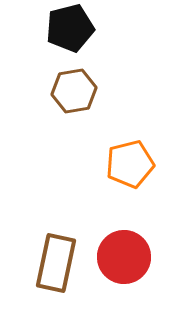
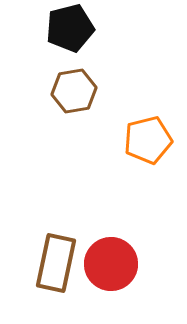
orange pentagon: moved 18 px right, 24 px up
red circle: moved 13 px left, 7 px down
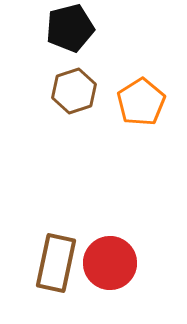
brown hexagon: rotated 9 degrees counterclockwise
orange pentagon: moved 7 px left, 38 px up; rotated 18 degrees counterclockwise
red circle: moved 1 px left, 1 px up
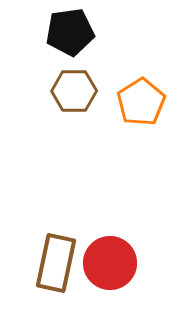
black pentagon: moved 4 px down; rotated 6 degrees clockwise
brown hexagon: rotated 18 degrees clockwise
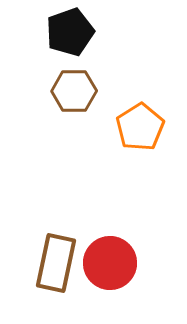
black pentagon: rotated 12 degrees counterclockwise
orange pentagon: moved 1 px left, 25 px down
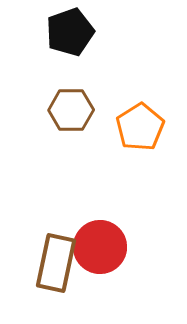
brown hexagon: moved 3 px left, 19 px down
red circle: moved 10 px left, 16 px up
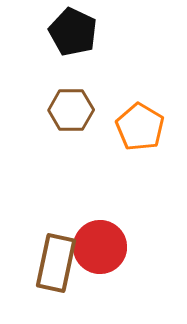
black pentagon: moved 3 px right; rotated 27 degrees counterclockwise
orange pentagon: rotated 9 degrees counterclockwise
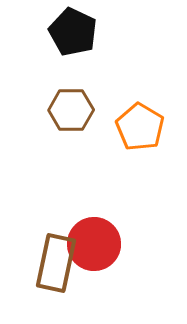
red circle: moved 6 px left, 3 px up
